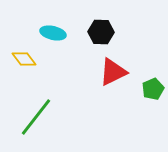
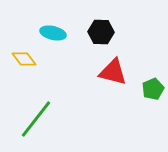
red triangle: rotated 40 degrees clockwise
green line: moved 2 px down
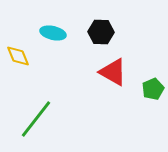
yellow diamond: moved 6 px left, 3 px up; rotated 15 degrees clockwise
red triangle: rotated 16 degrees clockwise
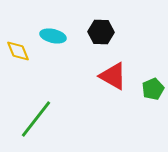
cyan ellipse: moved 3 px down
yellow diamond: moved 5 px up
red triangle: moved 4 px down
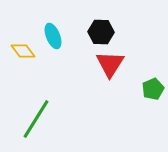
cyan ellipse: rotated 55 degrees clockwise
yellow diamond: moved 5 px right; rotated 15 degrees counterclockwise
red triangle: moved 3 px left, 12 px up; rotated 32 degrees clockwise
green line: rotated 6 degrees counterclockwise
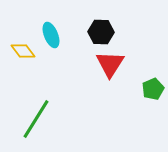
cyan ellipse: moved 2 px left, 1 px up
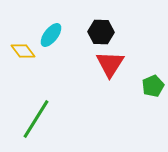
cyan ellipse: rotated 60 degrees clockwise
green pentagon: moved 3 px up
